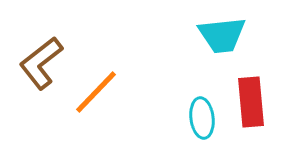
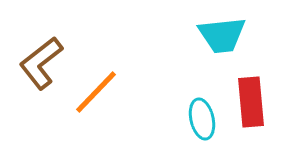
cyan ellipse: moved 1 px down; rotated 6 degrees counterclockwise
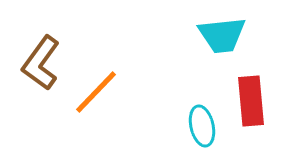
brown L-shape: rotated 16 degrees counterclockwise
red rectangle: moved 1 px up
cyan ellipse: moved 7 px down
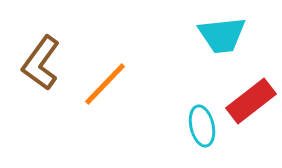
orange line: moved 9 px right, 8 px up
red rectangle: rotated 57 degrees clockwise
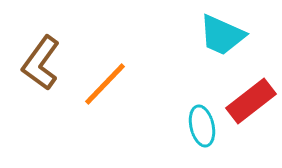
cyan trapezoid: rotated 30 degrees clockwise
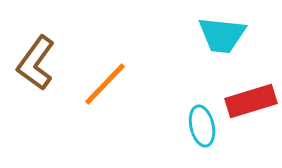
cyan trapezoid: rotated 18 degrees counterclockwise
brown L-shape: moved 5 px left
red rectangle: rotated 21 degrees clockwise
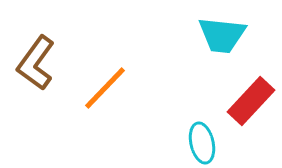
orange line: moved 4 px down
red rectangle: rotated 30 degrees counterclockwise
cyan ellipse: moved 17 px down
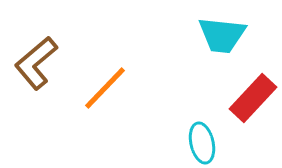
brown L-shape: rotated 14 degrees clockwise
red rectangle: moved 2 px right, 3 px up
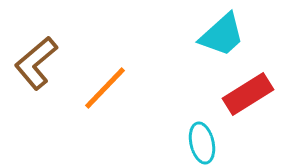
cyan trapezoid: rotated 48 degrees counterclockwise
red rectangle: moved 5 px left, 4 px up; rotated 15 degrees clockwise
